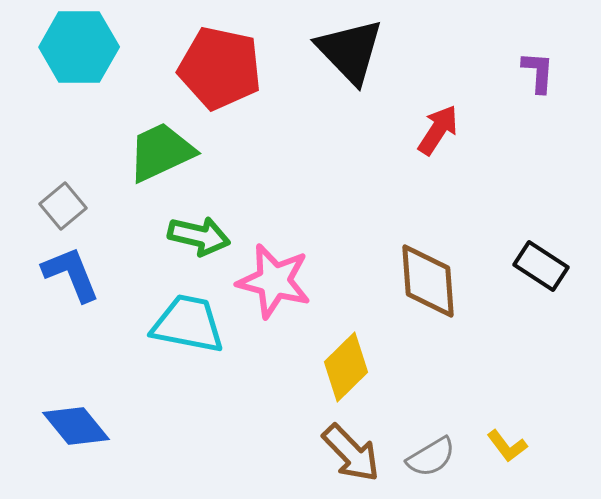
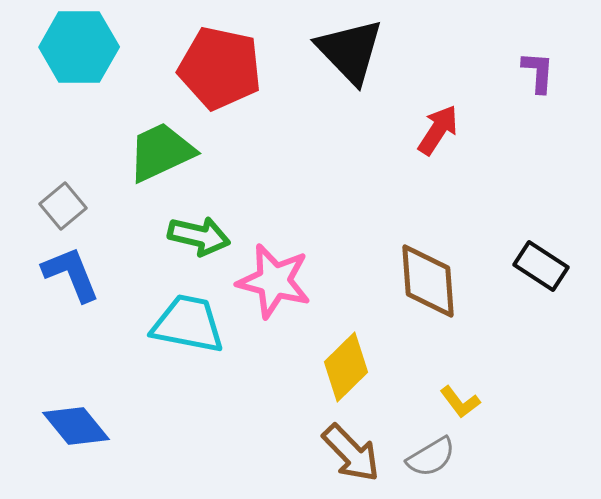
yellow L-shape: moved 47 px left, 44 px up
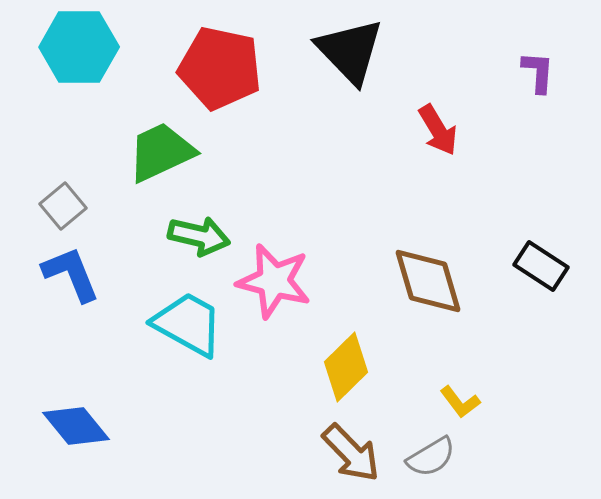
red arrow: rotated 116 degrees clockwise
brown diamond: rotated 12 degrees counterclockwise
cyan trapezoid: rotated 18 degrees clockwise
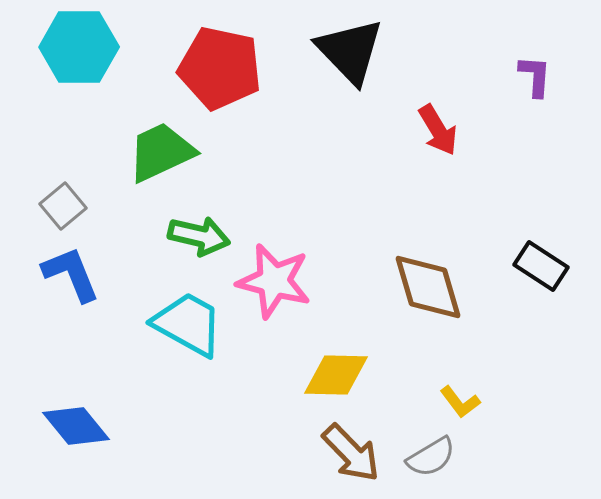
purple L-shape: moved 3 px left, 4 px down
brown diamond: moved 6 px down
yellow diamond: moved 10 px left, 8 px down; rotated 46 degrees clockwise
